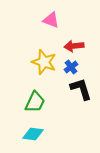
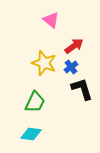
pink triangle: rotated 18 degrees clockwise
red arrow: rotated 150 degrees clockwise
yellow star: moved 1 px down
black L-shape: moved 1 px right
cyan diamond: moved 2 px left
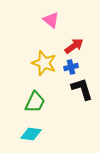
blue cross: rotated 24 degrees clockwise
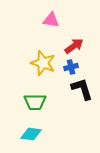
pink triangle: rotated 30 degrees counterclockwise
yellow star: moved 1 px left
green trapezoid: rotated 65 degrees clockwise
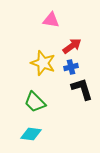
red arrow: moved 2 px left
green trapezoid: rotated 45 degrees clockwise
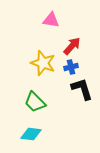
red arrow: rotated 12 degrees counterclockwise
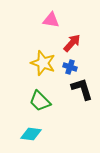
red arrow: moved 3 px up
blue cross: moved 1 px left; rotated 32 degrees clockwise
green trapezoid: moved 5 px right, 1 px up
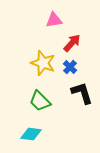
pink triangle: moved 3 px right; rotated 18 degrees counterclockwise
blue cross: rotated 24 degrees clockwise
black L-shape: moved 4 px down
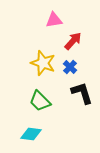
red arrow: moved 1 px right, 2 px up
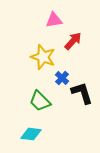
yellow star: moved 6 px up
blue cross: moved 8 px left, 11 px down
